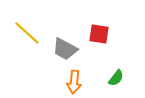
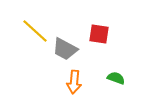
yellow line: moved 8 px right, 2 px up
green semicircle: rotated 108 degrees counterclockwise
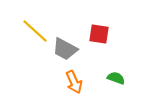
orange arrow: rotated 30 degrees counterclockwise
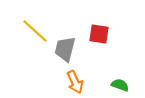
gray trapezoid: rotated 76 degrees clockwise
green semicircle: moved 4 px right, 7 px down
orange arrow: moved 1 px right
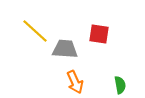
gray trapezoid: rotated 80 degrees clockwise
green semicircle: rotated 60 degrees clockwise
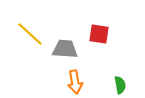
yellow line: moved 5 px left, 3 px down
orange arrow: rotated 15 degrees clockwise
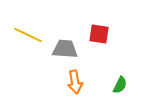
yellow line: moved 2 px left, 1 px down; rotated 16 degrees counterclockwise
green semicircle: rotated 36 degrees clockwise
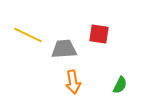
gray trapezoid: moved 1 px left; rotated 8 degrees counterclockwise
orange arrow: moved 2 px left
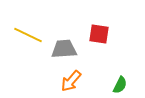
orange arrow: moved 2 px left, 1 px up; rotated 50 degrees clockwise
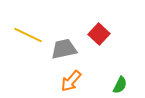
red square: rotated 35 degrees clockwise
gray trapezoid: rotated 8 degrees counterclockwise
